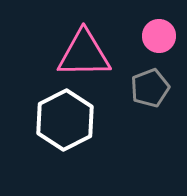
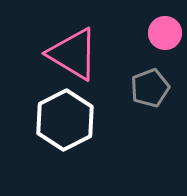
pink circle: moved 6 px right, 3 px up
pink triangle: moved 11 px left; rotated 32 degrees clockwise
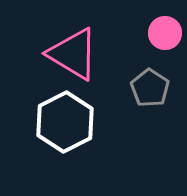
gray pentagon: rotated 18 degrees counterclockwise
white hexagon: moved 2 px down
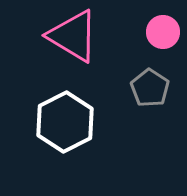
pink circle: moved 2 px left, 1 px up
pink triangle: moved 18 px up
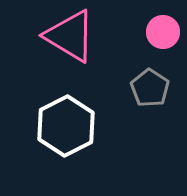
pink triangle: moved 3 px left
white hexagon: moved 1 px right, 4 px down
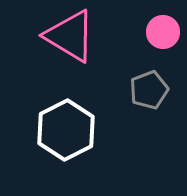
gray pentagon: moved 1 px left, 2 px down; rotated 18 degrees clockwise
white hexagon: moved 4 px down
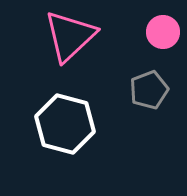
pink triangle: rotated 46 degrees clockwise
white hexagon: moved 1 px left, 6 px up; rotated 18 degrees counterclockwise
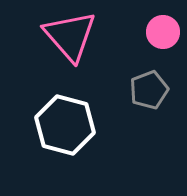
pink triangle: rotated 28 degrees counterclockwise
white hexagon: moved 1 px down
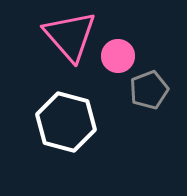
pink circle: moved 45 px left, 24 px down
white hexagon: moved 1 px right, 3 px up
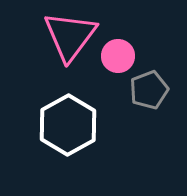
pink triangle: rotated 18 degrees clockwise
white hexagon: moved 2 px right, 3 px down; rotated 16 degrees clockwise
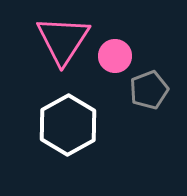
pink triangle: moved 7 px left, 4 px down; rotated 4 degrees counterclockwise
pink circle: moved 3 px left
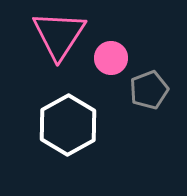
pink triangle: moved 4 px left, 5 px up
pink circle: moved 4 px left, 2 px down
